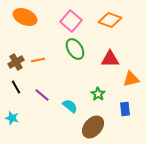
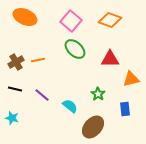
green ellipse: rotated 15 degrees counterclockwise
black line: moved 1 px left, 2 px down; rotated 48 degrees counterclockwise
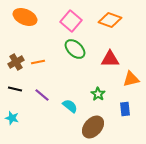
orange line: moved 2 px down
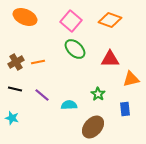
cyan semicircle: moved 1 px left, 1 px up; rotated 42 degrees counterclockwise
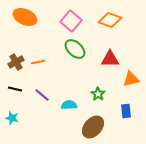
blue rectangle: moved 1 px right, 2 px down
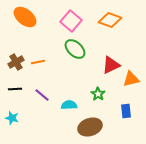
orange ellipse: rotated 15 degrees clockwise
red triangle: moved 1 px right, 6 px down; rotated 24 degrees counterclockwise
black line: rotated 16 degrees counterclockwise
brown ellipse: moved 3 px left; rotated 30 degrees clockwise
